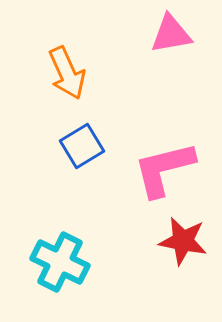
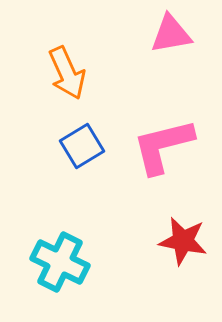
pink L-shape: moved 1 px left, 23 px up
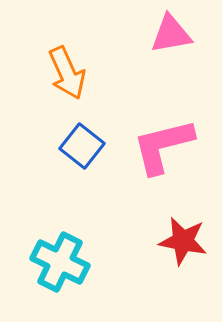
blue square: rotated 21 degrees counterclockwise
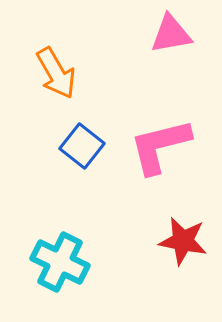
orange arrow: moved 11 px left; rotated 6 degrees counterclockwise
pink L-shape: moved 3 px left
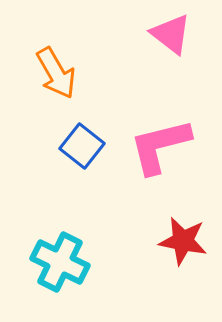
pink triangle: rotated 48 degrees clockwise
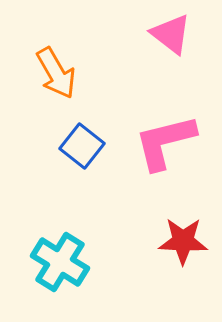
pink L-shape: moved 5 px right, 4 px up
red star: rotated 9 degrees counterclockwise
cyan cross: rotated 6 degrees clockwise
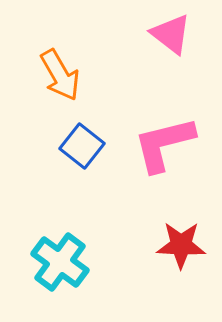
orange arrow: moved 4 px right, 2 px down
pink L-shape: moved 1 px left, 2 px down
red star: moved 2 px left, 4 px down
cyan cross: rotated 4 degrees clockwise
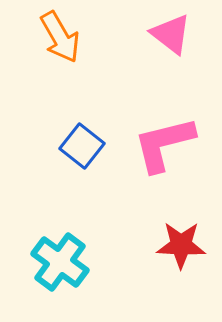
orange arrow: moved 38 px up
